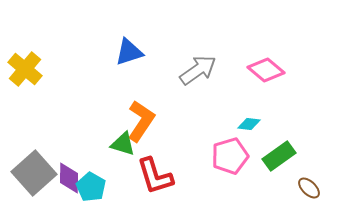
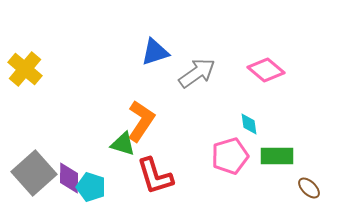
blue triangle: moved 26 px right
gray arrow: moved 1 px left, 3 px down
cyan diamond: rotated 75 degrees clockwise
green rectangle: moved 2 px left; rotated 36 degrees clockwise
cyan pentagon: rotated 12 degrees counterclockwise
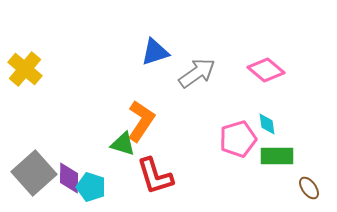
cyan diamond: moved 18 px right
pink pentagon: moved 8 px right, 17 px up
brown ellipse: rotated 10 degrees clockwise
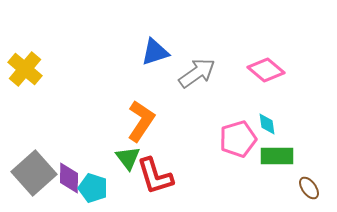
green triangle: moved 5 px right, 14 px down; rotated 36 degrees clockwise
cyan pentagon: moved 2 px right, 1 px down
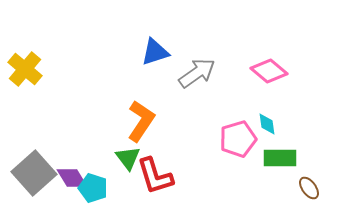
pink diamond: moved 3 px right, 1 px down
green rectangle: moved 3 px right, 2 px down
purple diamond: moved 3 px right; rotated 32 degrees counterclockwise
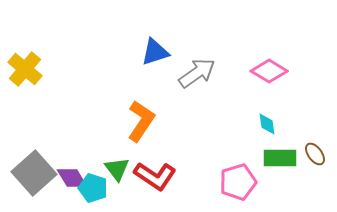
pink diamond: rotated 9 degrees counterclockwise
pink pentagon: moved 43 px down
green triangle: moved 11 px left, 11 px down
red L-shape: rotated 39 degrees counterclockwise
brown ellipse: moved 6 px right, 34 px up
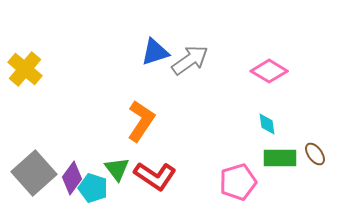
gray arrow: moved 7 px left, 13 px up
purple diamond: rotated 68 degrees clockwise
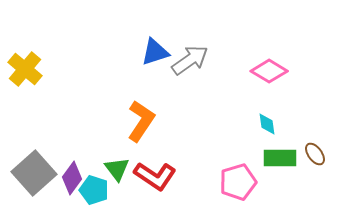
cyan pentagon: moved 1 px right, 2 px down
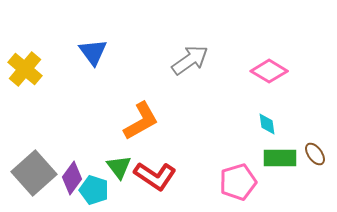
blue triangle: moved 62 px left; rotated 48 degrees counterclockwise
orange L-shape: rotated 27 degrees clockwise
green triangle: moved 2 px right, 2 px up
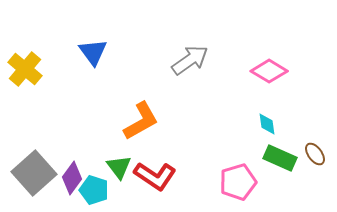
green rectangle: rotated 24 degrees clockwise
